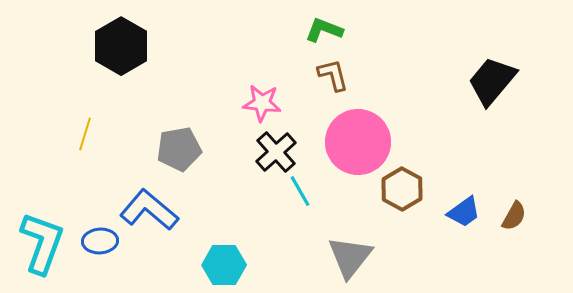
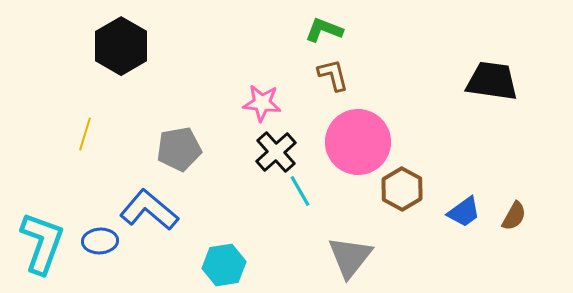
black trapezoid: rotated 58 degrees clockwise
cyan hexagon: rotated 9 degrees counterclockwise
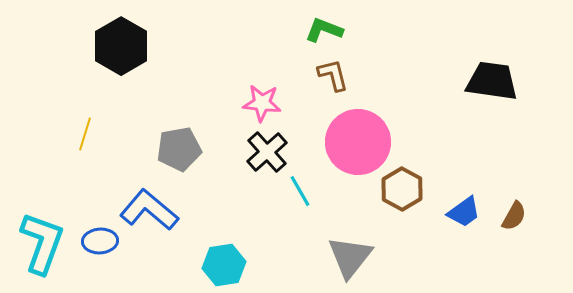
black cross: moved 9 px left
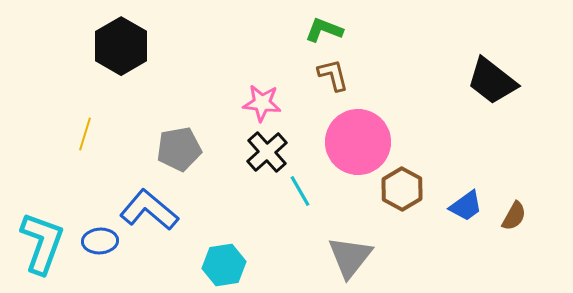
black trapezoid: rotated 150 degrees counterclockwise
blue trapezoid: moved 2 px right, 6 px up
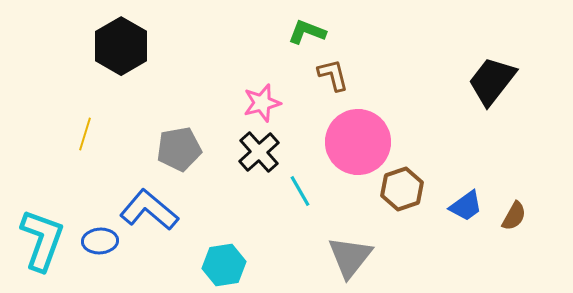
green L-shape: moved 17 px left, 2 px down
black trapezoid: rotated 90 degrees clockwise
pink star: rotated 21 degrees counterclockwise
black cross: moved 8 px left
brown hexagon: rotated 12 degrees clockwise
cyan L-shape: moved 3 px up
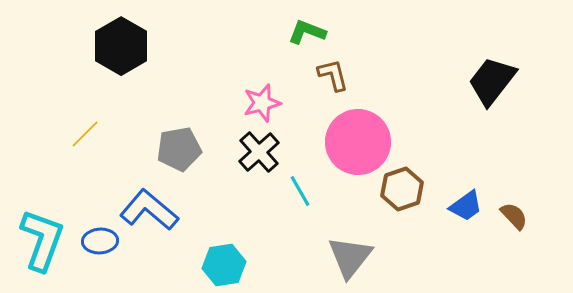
yellow line: rotated 28 degrees clockwise
brown semicircle: rotated 72 degrees counterclockwise
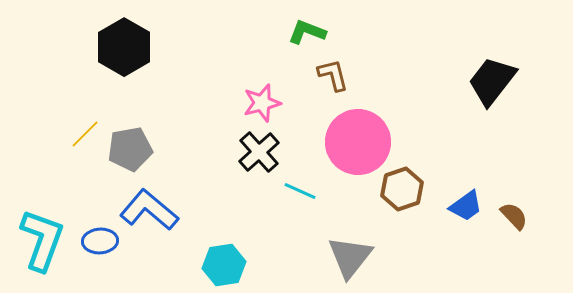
black hexagon: moved 3 px right, 1 px down
gray pentagon: moved 49 px left
cyan line: rotated 36 degrees counterclockwise
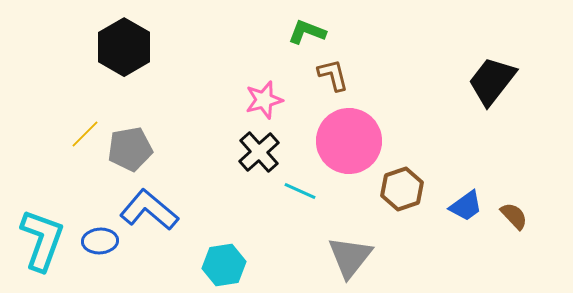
pink star: moved 2 px right, 3 px up
pink circle: moved 9 px left, 1 px up
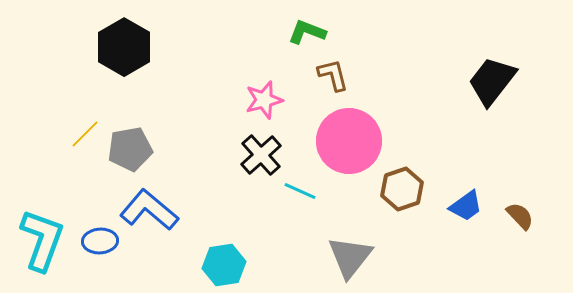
black cross: moved 2 px right, 3 px down
brown semicircle: moved 6 px right
